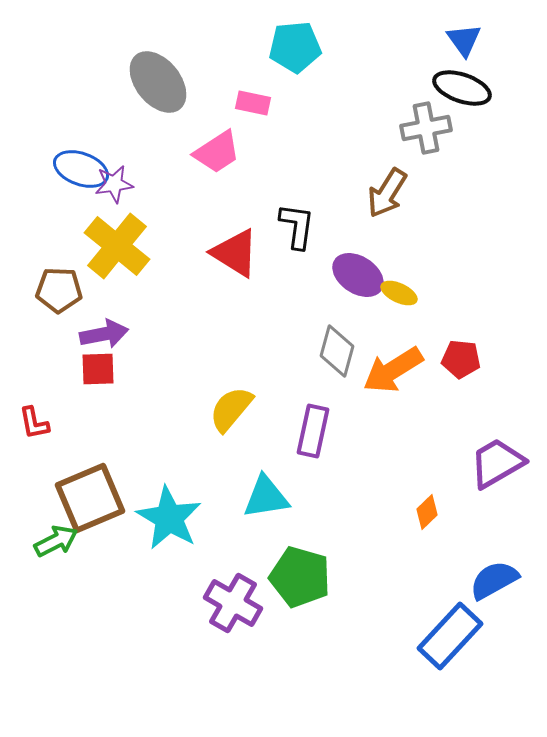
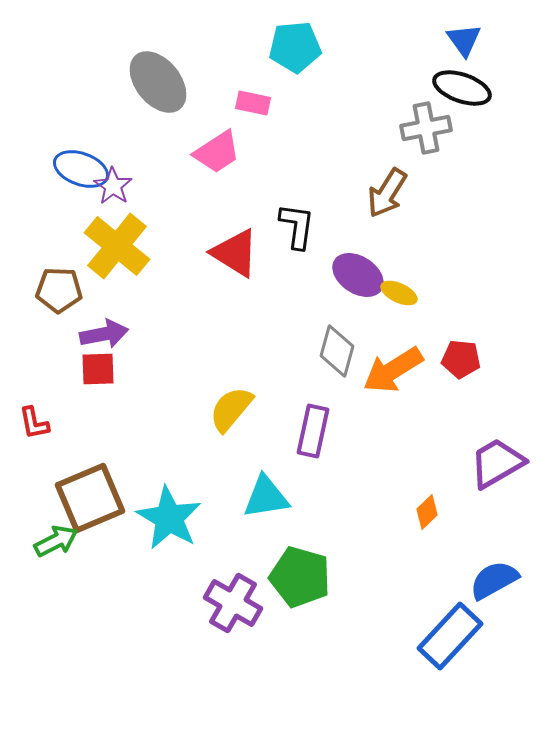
purple star: moved 1 px left, 2 px down; rotated 30 degrees counterclockwise
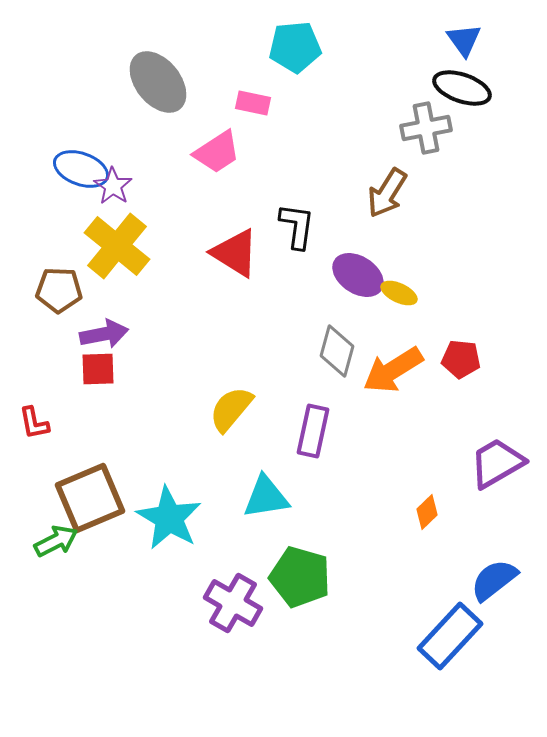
blue semicircle: rotated 9 degrees counterclockwise
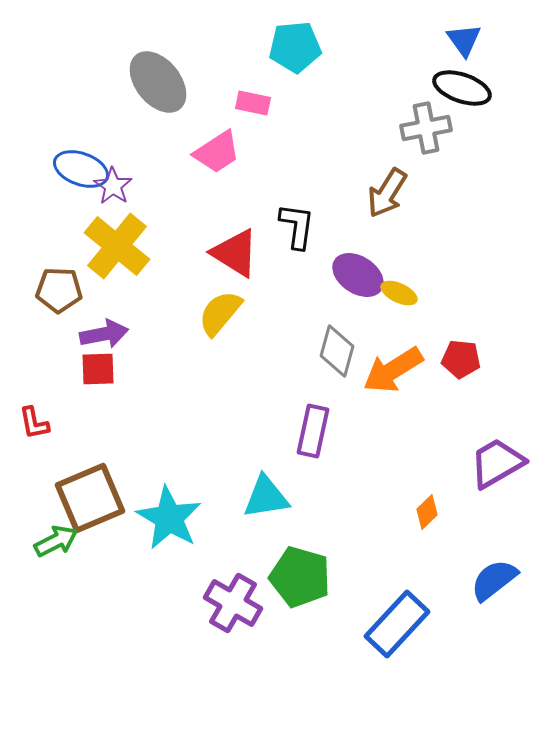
yellow semicircle: moved 11 px left, 96 px up
blue rectangle: moved 53 px left, 12 px up
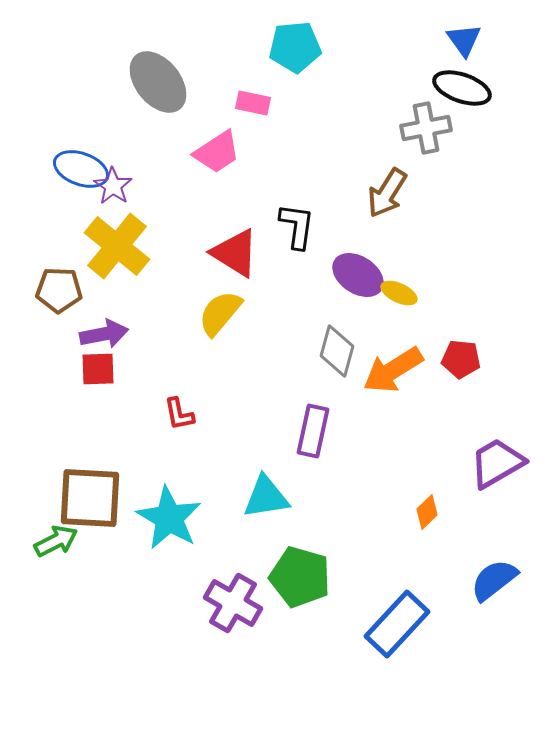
red L-shape: moved 145 px right, 9 px up
brown square: rotated 26 degrees clockwise
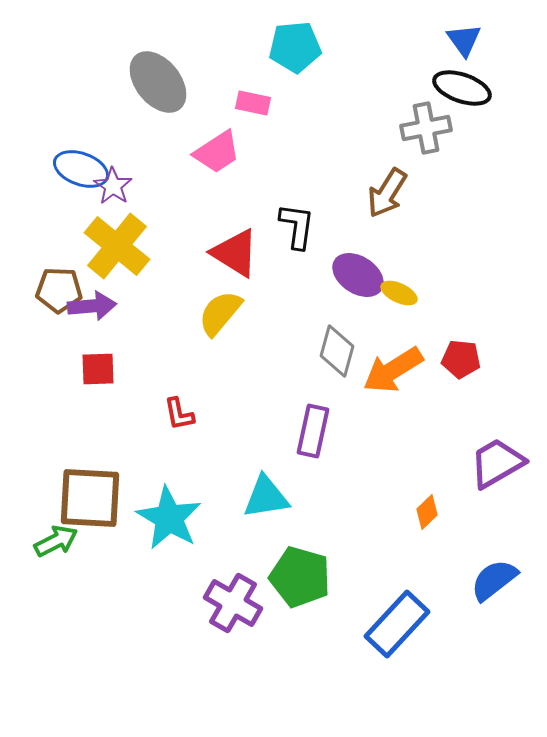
purple arrow: moved 12 px left, 28 px up; rotated 6 degrees clockwise
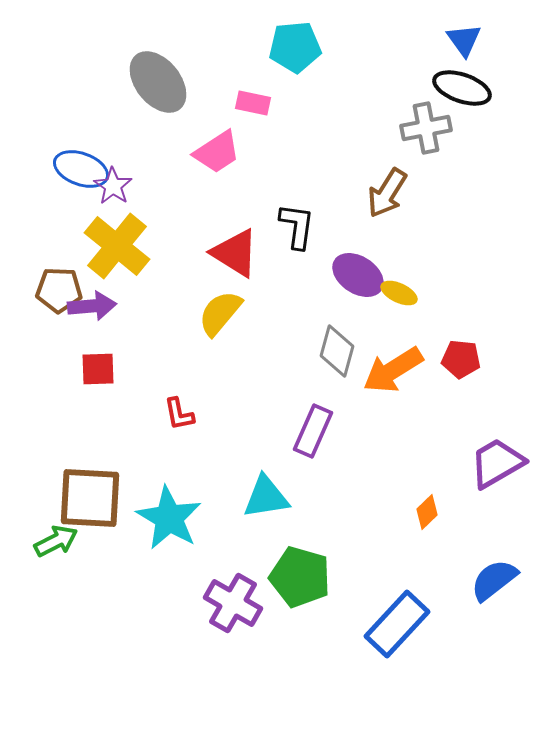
purple rectangle: rotated 12 degrees clockwise
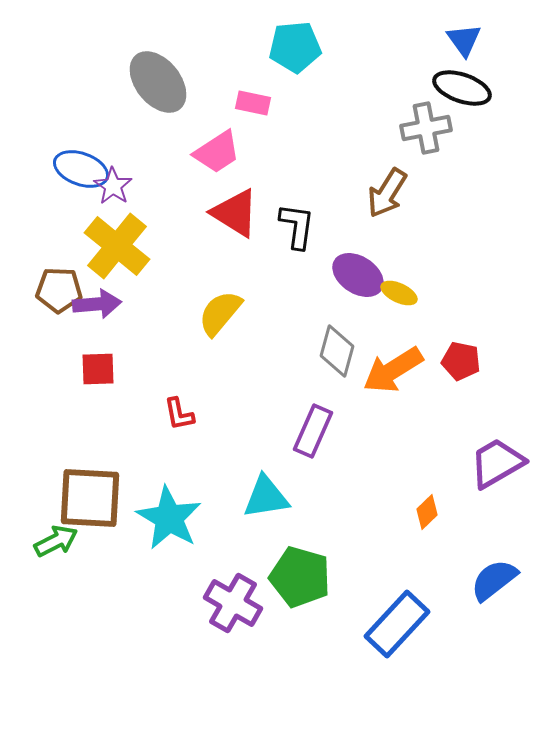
red triangle: moved 40 px up
purple arrow: moved 5 px right, 2 px up
red pentagon: moved 2 px down; rotated 6 degrees clockwise
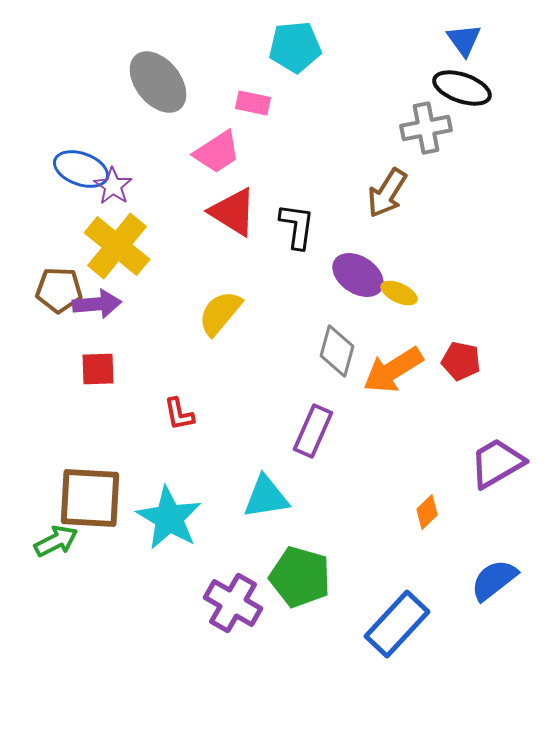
red triangle: moved 2 px left, 1 px up
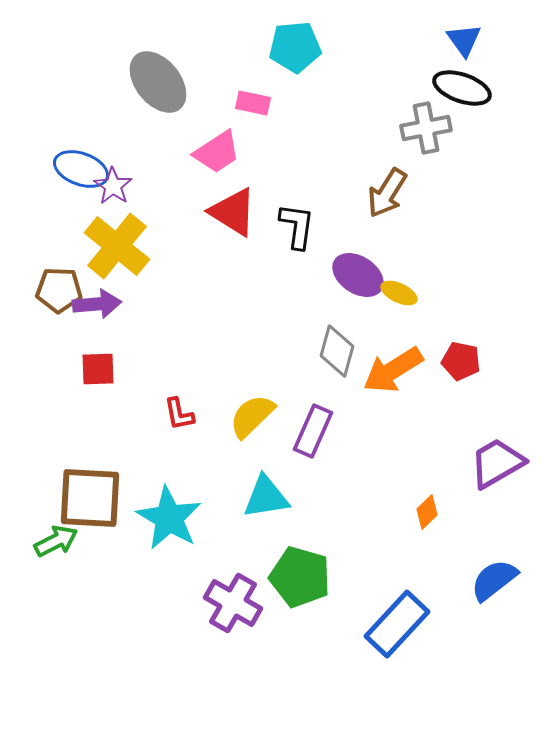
yellow semicircle: moved 32 px right, 103 px down; rotated 6 degrees clockwise
